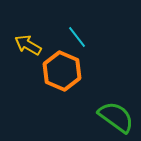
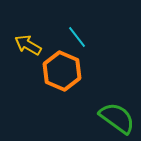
green semicircle: moved 1 px right, 1 px down
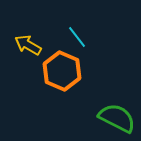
green semicircle: rotated 9 degrees counterclockwise
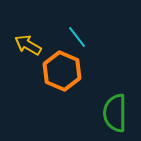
green semicircle: moved 2 px left, 5 px up; rotated 117 degrees counterclockwise
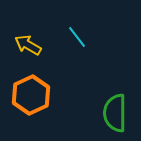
orange hexagon: moved 31 px left, 24 px down; rotated 12 degrees clockwise
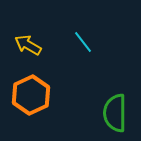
cyan line: moved 6 px right, 5 px down
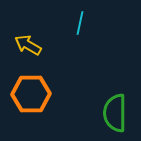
cyan line: moved 3 px left, 19 px up; rotated 50 degrees clockwise
orange hexagon: moved 1 px up; rotated 24 degrees clockwise
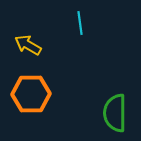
cyan line: rotated 20 degrees counterclockwise
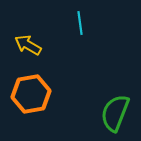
orange hexagon: rotated 9 degrees counterclockwise
green semicircle: rotated 21 degrees clockwise
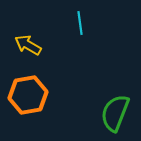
orange hexagon: moved 3 px left, 1 px down
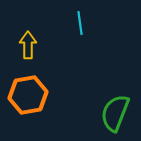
yellow arrow: rotated 60 degrees clockwise
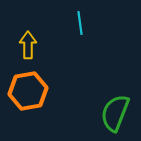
orange hexagon: moved 4 px up
